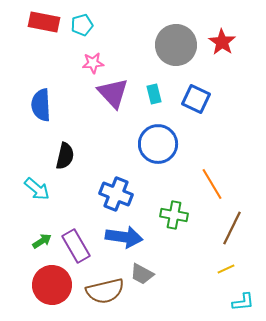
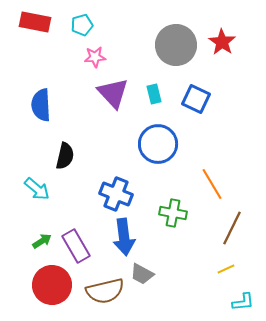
red rectangle: moved 9 px left
pink star: moved 2 px right, 6 px up
green cross: moved 1 px left, 2 px up
blue arrow: rotated 75 degrees clockwise
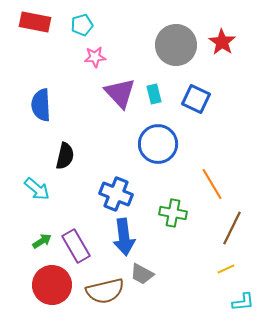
purple triangle: moved 7 px right
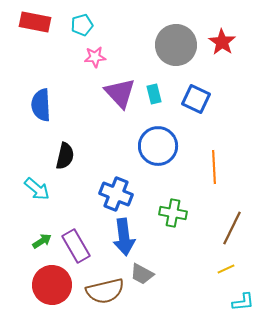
blue circle: moved 2 px down
orange line: moved 2 px right, 17 px up; rotated 28 degrees clockwise
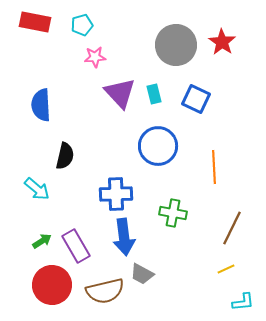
blue cross: rotated 24 degrees counterclockwise
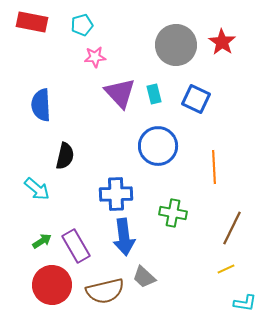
red rectangle: moved 3 px left
gray trapezoid: moved 2 px right, 3 px down; rotated 15 degrees clockwise
cyan L-shape: moved 2 px right, 1 px down; rotated 15 degrees clockwise
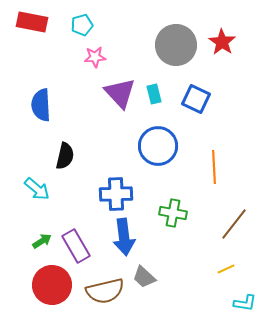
brown line: moved 2 px right, 4 px up; rotated 12 degrees clockwise
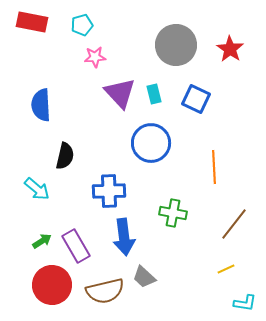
red star: moved 8 px right, 7 px down
blue circle: moved 7 px left, 3 px up
blue cross: moved 7 px left, 3 px up
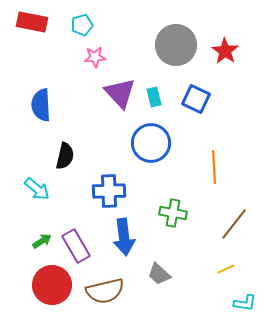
red star: moved 5 px left, 2 px down
cyan rectangle: moved 3 px down
gray trapezoid: moved 15 px right, 3 px up
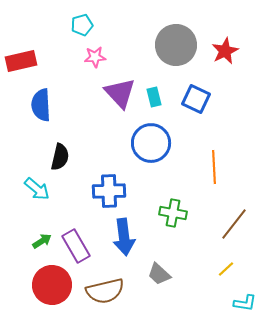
red rectangle: moved 11 px left, 39 px down; rotated 24 degrees counterclockwise
red star: rotated 12 degrees clockwise
black semicircle: moved 5 px left, 1 px down
yellow line: rotated 18 degrees counterclockwise
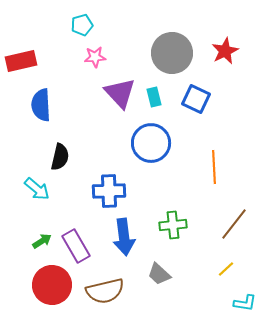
gray circle: moved 4 px left, 8 px down
green cross: moved 12 px down; rotated 16 degrees counterclockwise
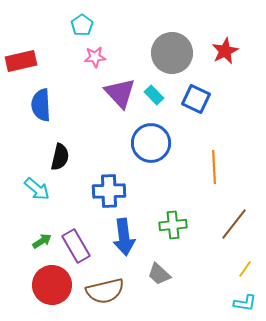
cyan pentagon: rotated 20 degrees counterclockwise
cyan rectangle: moved 2 px up; rotated 30 degrees counterclockwise
yellow line: moved 19 px right; rotated 12 degrees counterclockwise
